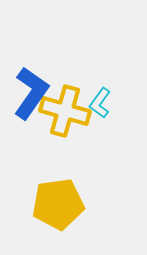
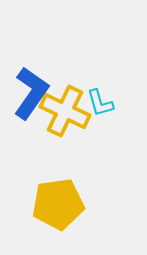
cyan L-shape: rotated 52 degrees counterclockwise
yellow cross: rotated 9 degrees clockwise
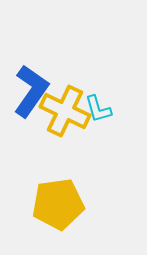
blue L-shape: moved 2 px up
cyan L-shape: moved 2 px left, 6 px down
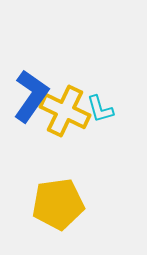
blue L-shape: moved 5 px down
cyan L-shape: moved 2 px right
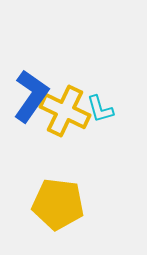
yellow pentagon: rotated 15 degrees clockwise
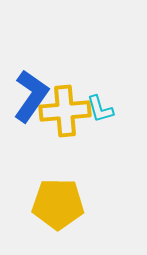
yellow cross: rotated 30 degrees counterclockwise
yellow pentagon: rotated 6 degrees counterclockwise
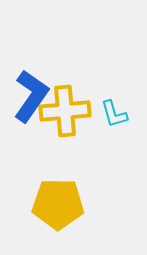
cyan L-shape: moved 14 px right, 5 px down
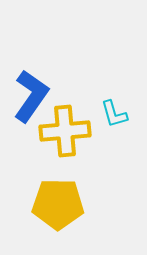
yellow cross: moved 20 px down
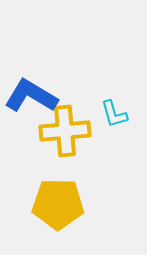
blue L-shape: rotated 94 degrees counterclockwise
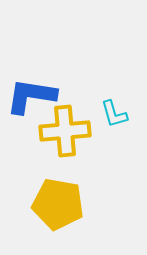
blue L-shape: rotated 22 degrees counterclockwise
yellow pentagon: rotated 9 degrees clockwise
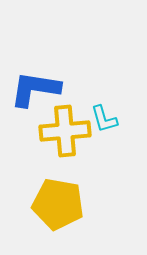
blue L-shape: moved 4 px right, 7 px up
cyan L-shape: moved 10 px left, 5 px down
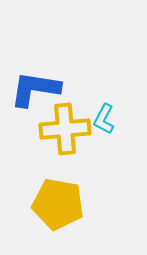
cyan L-shape: rotated 44 degrees clockwise
yellow cross: moved 2 px up
